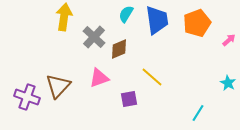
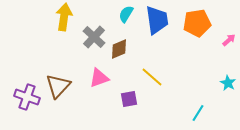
orange pentagon: rotated 12 degrees clockwise
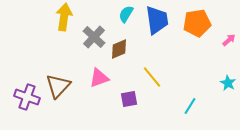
yellow line: rotated 10 degrees clockwise
cyan line: moved 8 px left, 7 px up
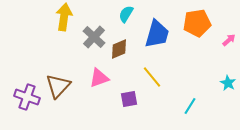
blue trapezoid: moved 14 px down; rotated 24 degrees clockwise
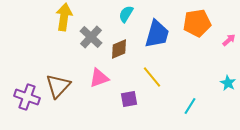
gray cross: moved 3 px left
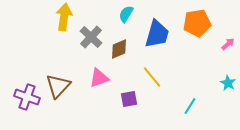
pink arrow: moved 1 px left, 4 px down
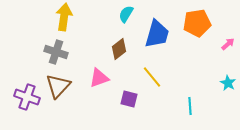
gray cross: moved 35 px left, 15 px down; rotated 25 degrees counterclockwise
brown diamond: rotated 15 degrees counterclockwise
purple square: rotated 24 degrees clockwise
cyan line: rotated 36 degrees counterclockwise
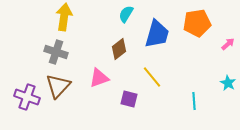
cyan line: moved 4 px right, 5 px up
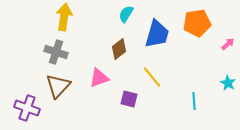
purple cross: moved 11 px down
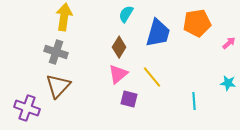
blue trapezoid: moved 1 px right, 1 px up
pink arrow: moved 1 px right, 1 px up
brown diamond: moved 2 px up; rotated 20 degrees counterclockwise
pink triangle: moved 19 px right, 4 px up; rotated 20 degrees counterclockwise
cyan star: rotated 21 degrees counterclockwise
